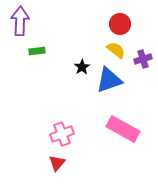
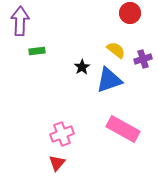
red circle: moved 10 px right, 11 px up
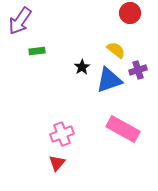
purple arrow: rotated 148 degrees counterclockwise
purple cross: moved 5 px left, 11 px down
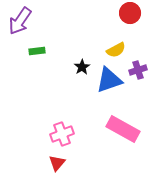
yellow semicircle: rotated 114 degrees clockwise
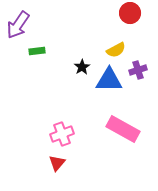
purple arrow: moved 2 px left, 4 px down
blue triangle: rotated 20 degrees clockwise
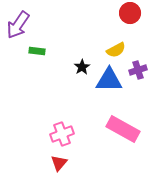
green rectangle: rotated 14 degrees clockwise
red triangle: moved 2 px right
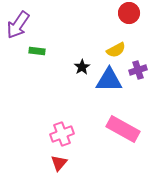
red circle: moved 1 px left
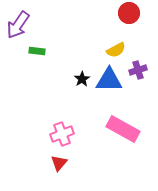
black star: moved 12 px down
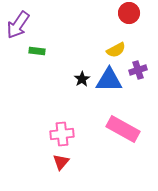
pink cross: rotated 15 degrees clockwise
red triangle: moved 2 px right, 1 px up
